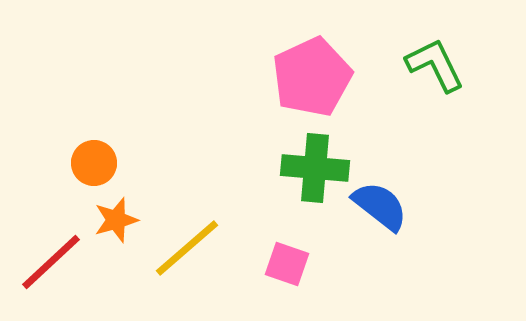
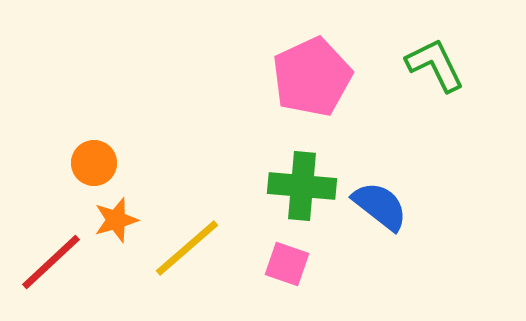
green cross: moved 13 px left, 18 px down
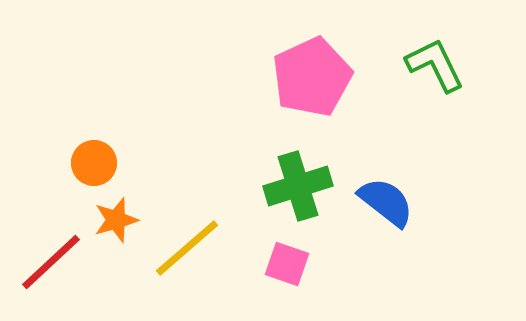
green cross: moved 4 px left; rotated 22 degrees counterclockwise
blue semicircle: moved 6 px right, 4 px up
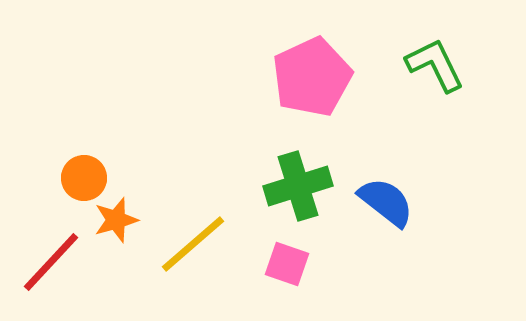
orange circle: moved 10 px left, 15 px down
yellow line: moved 6 px right, 4 px up
red line: rotated 4 degrees counterclockwise
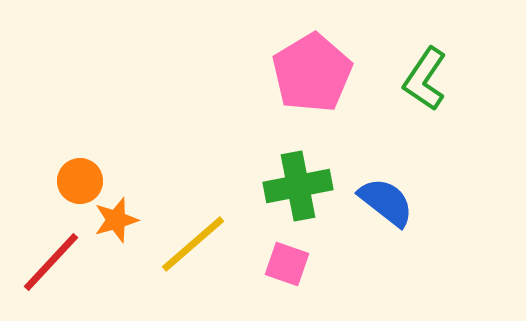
green L-shape: moved 10 px left, 14 px down; rotated 120 degrees counterclockwise
pink pentagon: moved 4 px up; rotated 6 degrees counterclockwise
orange circle: moved 4 px left, 3 px down
green cross: rotated 6 degrees clockwise
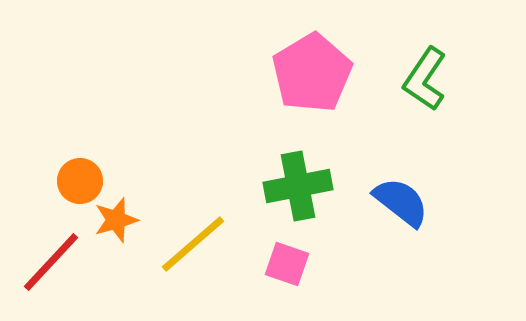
blue semicircle: moved 15 px right
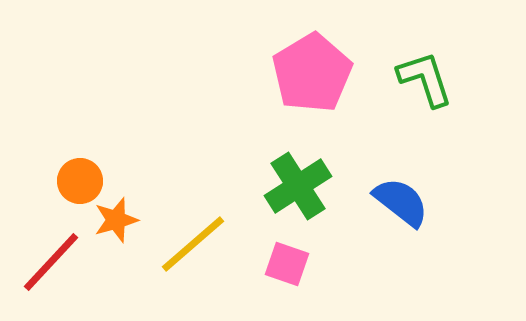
green L-shape: rotated 128 degrees clockwise
green cross: rotated 22 degrees counterclockwise
